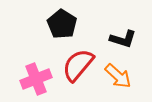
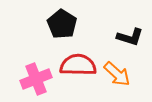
black L-shape: moved 7 px right, 2 px up
red semicircle: rotated 51 degrees clockwise
orange arrow: moved 1 px left, 2 px up
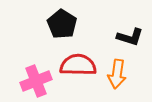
orange arrow: rotated 56 degrees clockwise
pink cross: moved 2 px down
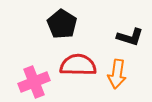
pink cross: moved 2 px left, 1 px down
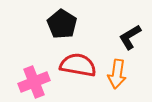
black L-shape: rotated 132 degrees clockwise
red semicircle: rotated 9 degrees clockwise
